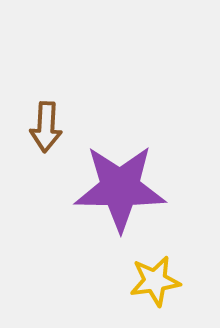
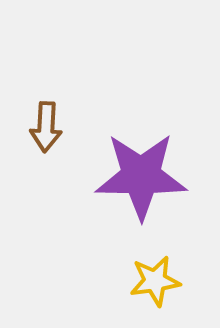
purple star: moved 21 px right, 12 px up
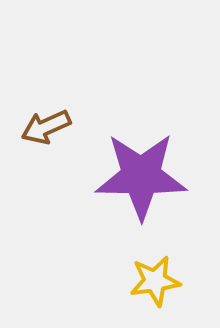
brown arrow: rotated 63 degrees clockwise
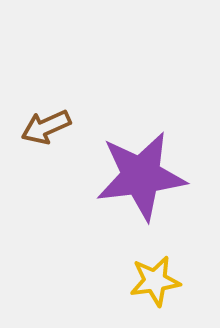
purple star: rotated 8 degrees counterclockwise
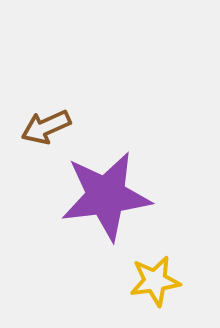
purple star: moved 35 px left, 20 px down
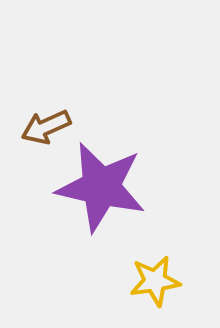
purple star: moved 5 px left, 9 px up; rotated 20 degrees clockwise
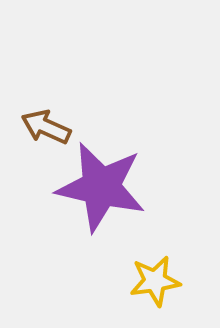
brown arrow: rotated 48 degrees clockwise
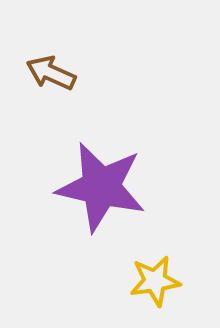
brown arrow: moved 5 px right, 54 px up
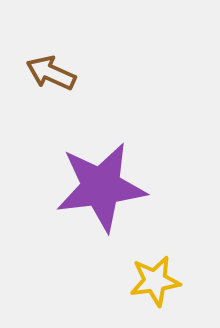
purple star: rotated 20 degrees counterclockwise
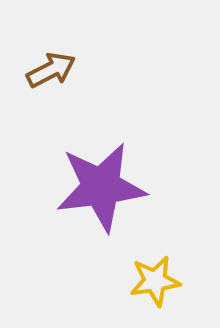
brown arrow: moved 3 px up; rotated 129 degrees clockwise
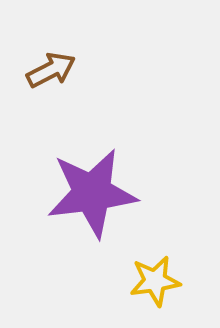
purple star: moved 9 px left, 6 px down
